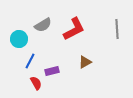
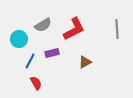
purple rectangle: moved 18 px up
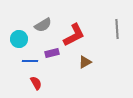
red L-shape: moved 6 px down
blue line: rotated 63 degrees clockwise
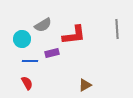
red L-shape: rotated 20 degrees clockwise
cyan circle: moved 3 px right
brown triangle: moved 23 px down
red semicircle: moved 9 px left
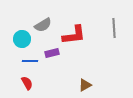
gray line: moved 3 px left, 1 px up
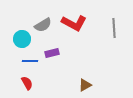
red L-shape: moved 12 px up; rotated 35 degrees clockwise
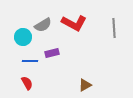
cyan circle: moved 1 px right, 2 px up
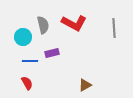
gray semicircle: rotated 72 degrees counterclockwise
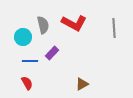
purple rectangle: rotated 32 degrees counterclockwise
brown triangle: moved 3 px left, 1 px up
